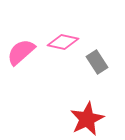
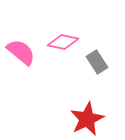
pink semicircle: rotated 80 degrees clockwise
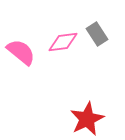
pink diamond: rotated 20 degrees counterclockwise
gray rectangle: moved 28 px up
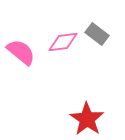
gray rectangle: rotated 20 degrees counterclockwise
red star: rotated 12 degrees counterclockwise
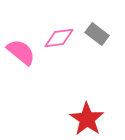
pink diamond: moved 4 px left, 4 px up
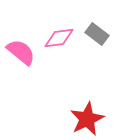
red star: rotated 12 degrees clockwise
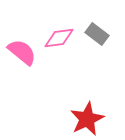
pink semicircle: moved 1 px right
